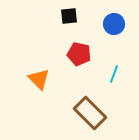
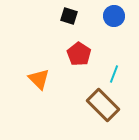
black square: rotated 24 degrees clockwise
blue circle: moved 8 px up
red pentagon: rotated 20 degrees clockwise
brown rectangle: moved 13 px right, 8 px up
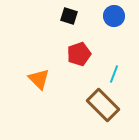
red pentagon: rotated 20 degrees clockwise
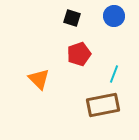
black square: moved 3 px right, 2 px down
brown rectangle: rotated 56 degrees counterclockwise
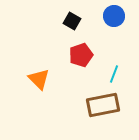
black square: moved 3 px down; rotated 12 degrees clockwise
red pentagon: moved 2 px right, 1 px down
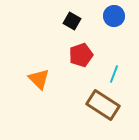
brown rectangle: rotated 44 degrees clockwise
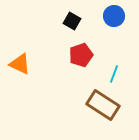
orange triangle: moved 19 px left, 15 px up; rotated 20 degrees counterclockwise
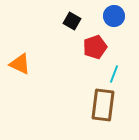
red pentagon: moved 14 px right, 8 px up
brown rectangle: rotated 64 degrees clockwise
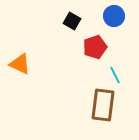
cyan line: moved 1 px right, 1 px down; rotated 48 degrees counterclockwise
